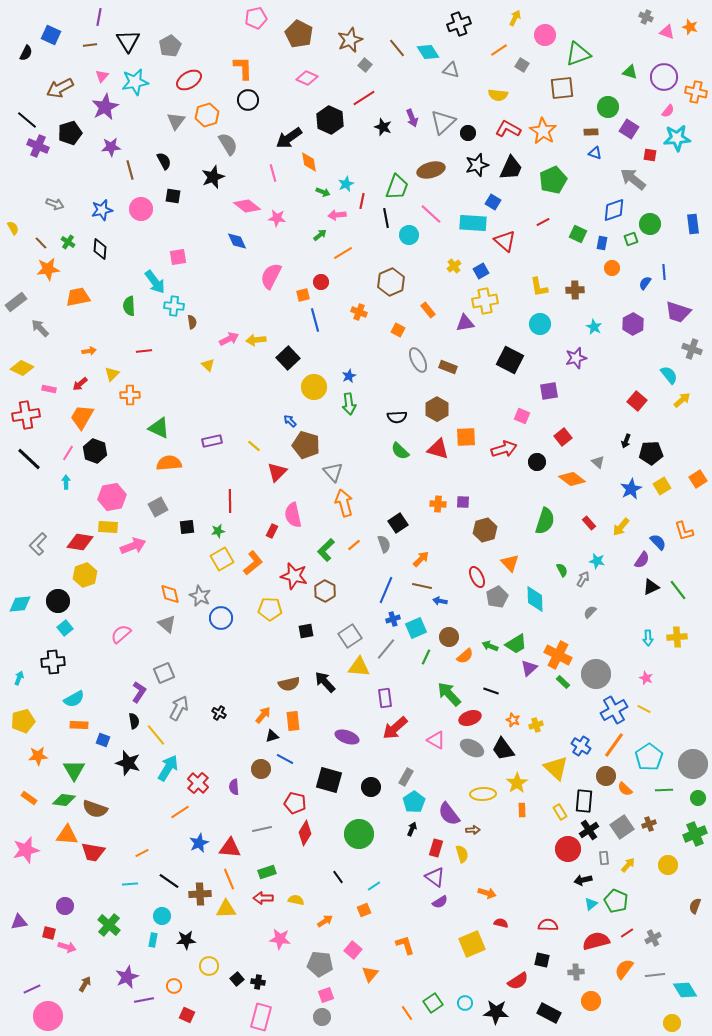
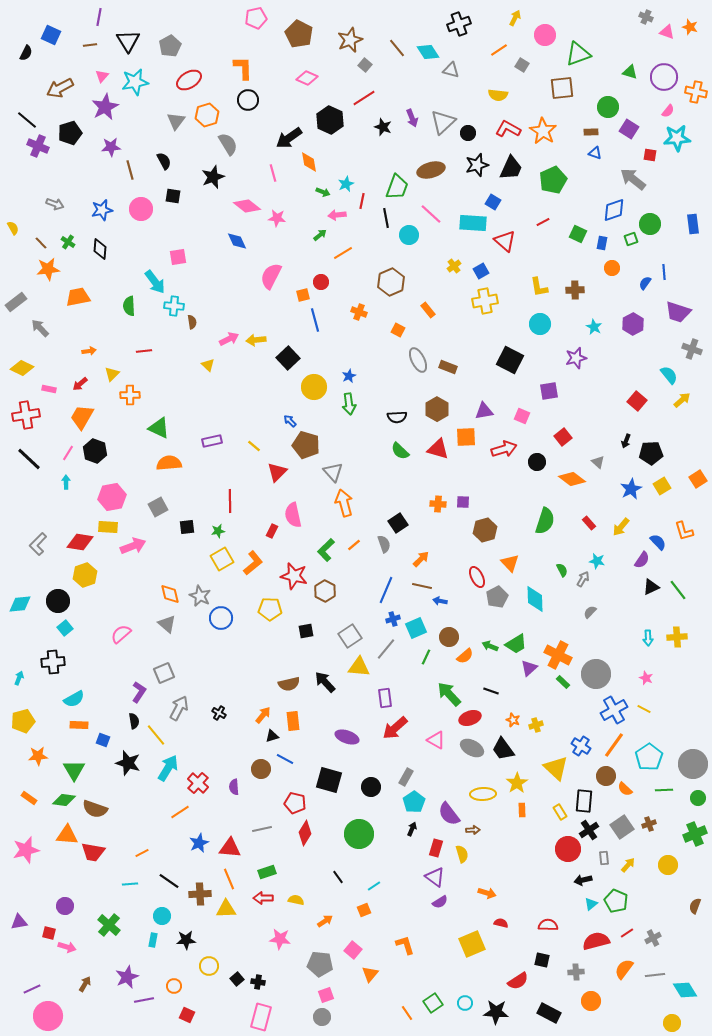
purple triangle at (465, 323): moved 19 px right, 88 px down
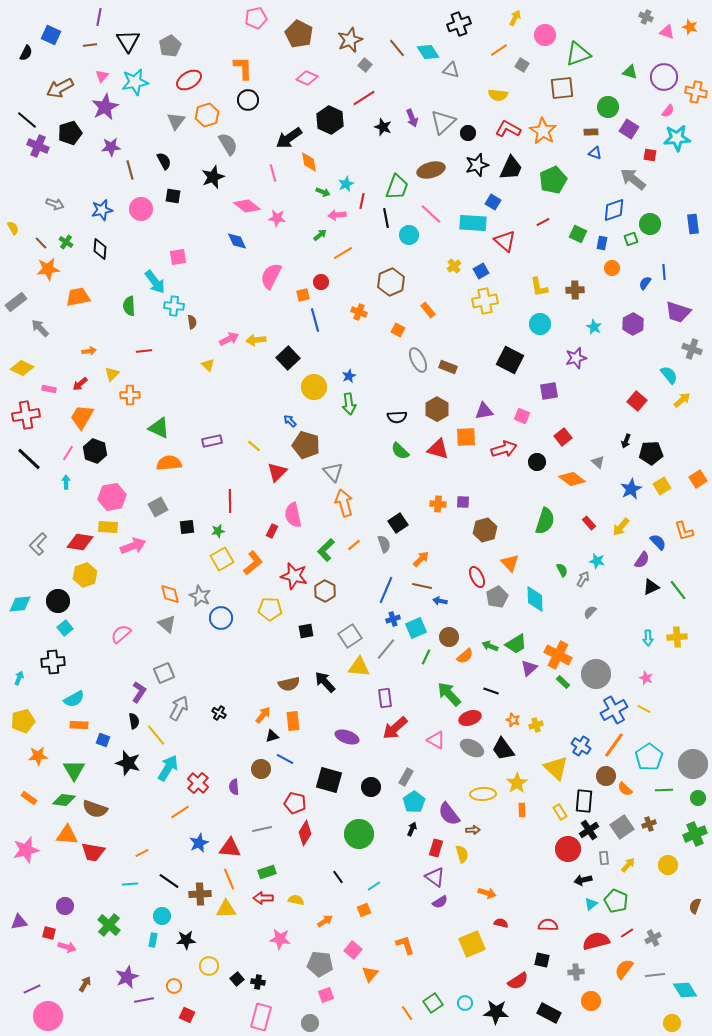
green cross at (68, 242): moved 2 px left
gray circle at (322, 1017): moved 12 px left, 6 px down
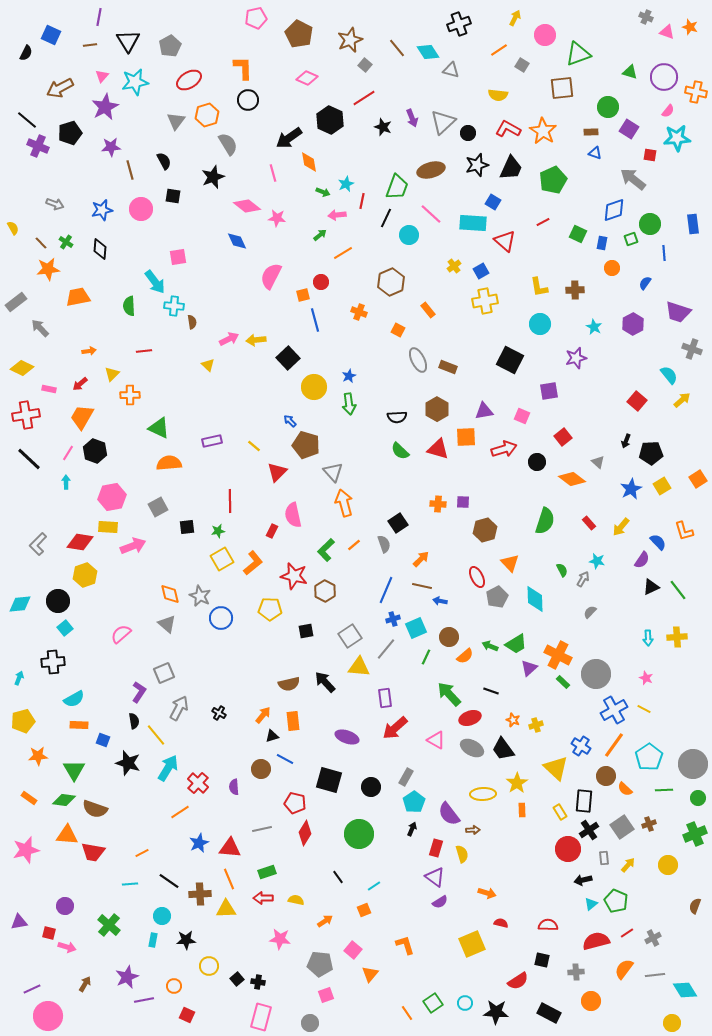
black line at (386, 218): rotated 36 degrees clockwise
blue line at (664, 272): moved 19 px up
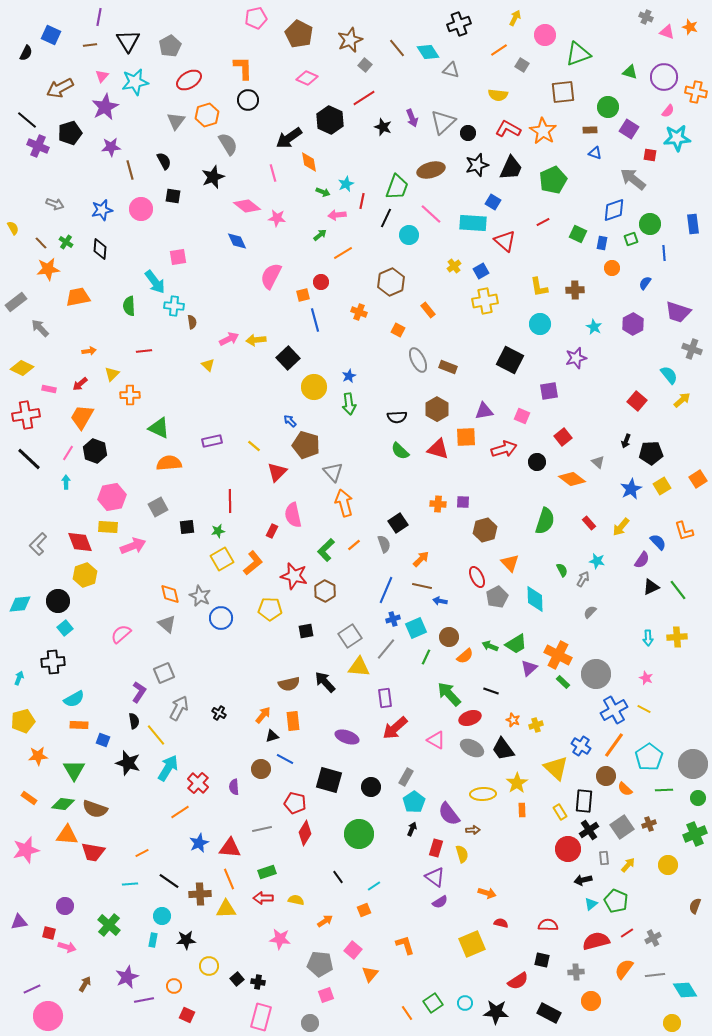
brown square at (562, 88): moved 1 px right, 4 px down
brown rectangle at (591, 132): moved 1 px left, 2 px up
red diamond at (80, 542): rotated 60 degrees clockwise
green diamond at (64, 800): moved 1 px left, 4 px down
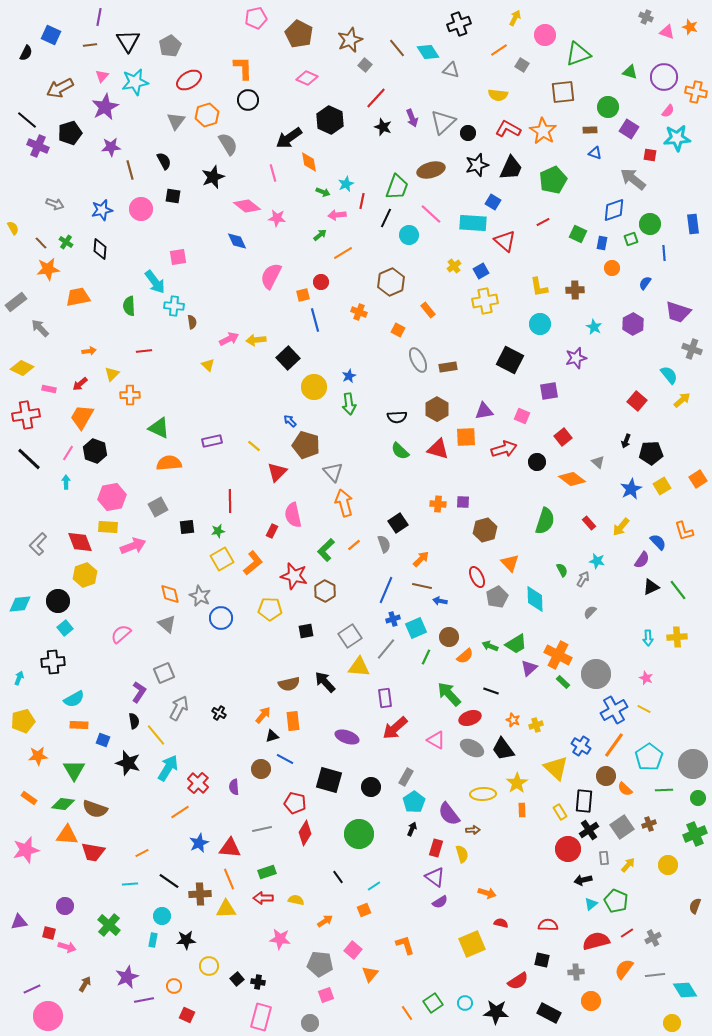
red line at (364, 98): moved 12 px right; rotated 15 degrees counterclockwise
brown rectangle at (448, 367): rotated 30 degrees counterclockwise
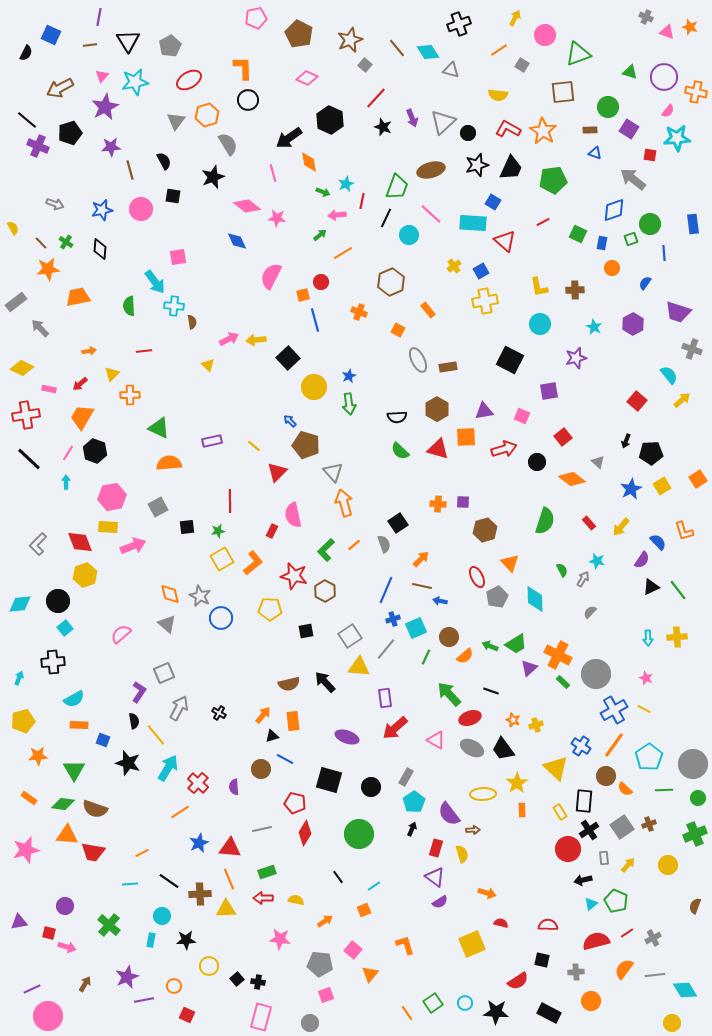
green pentagon at (553, 180): rotated 16 degrees clockwise
cyan rectangle at (153, 940): moved 2 px left
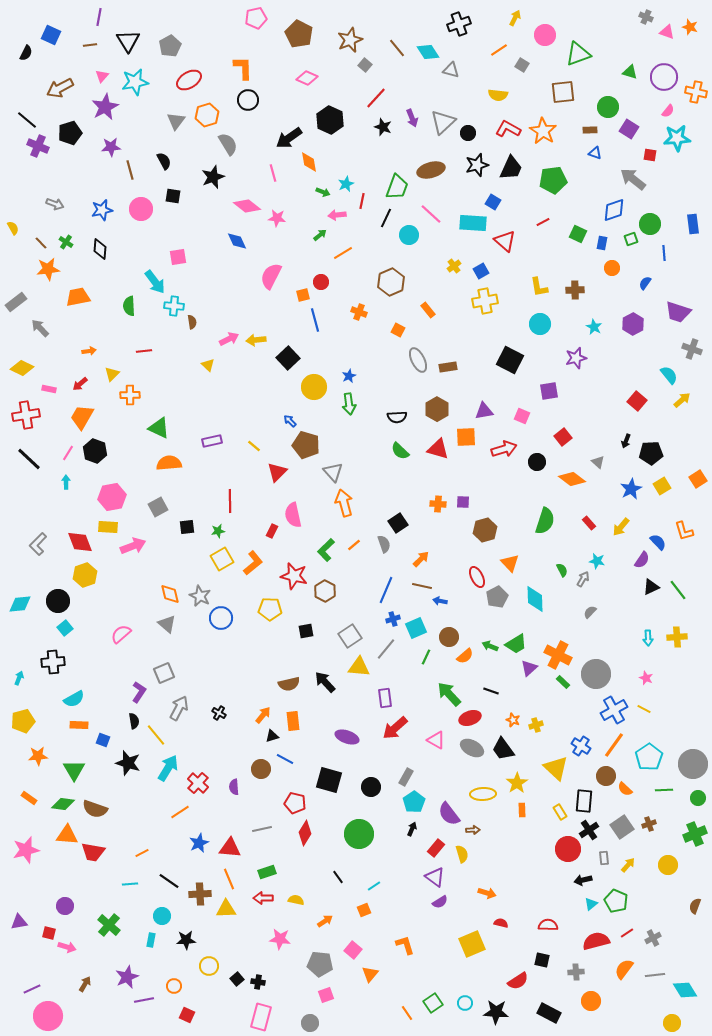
red rectangle at (436, 848): rotated 24 degrees clockwise
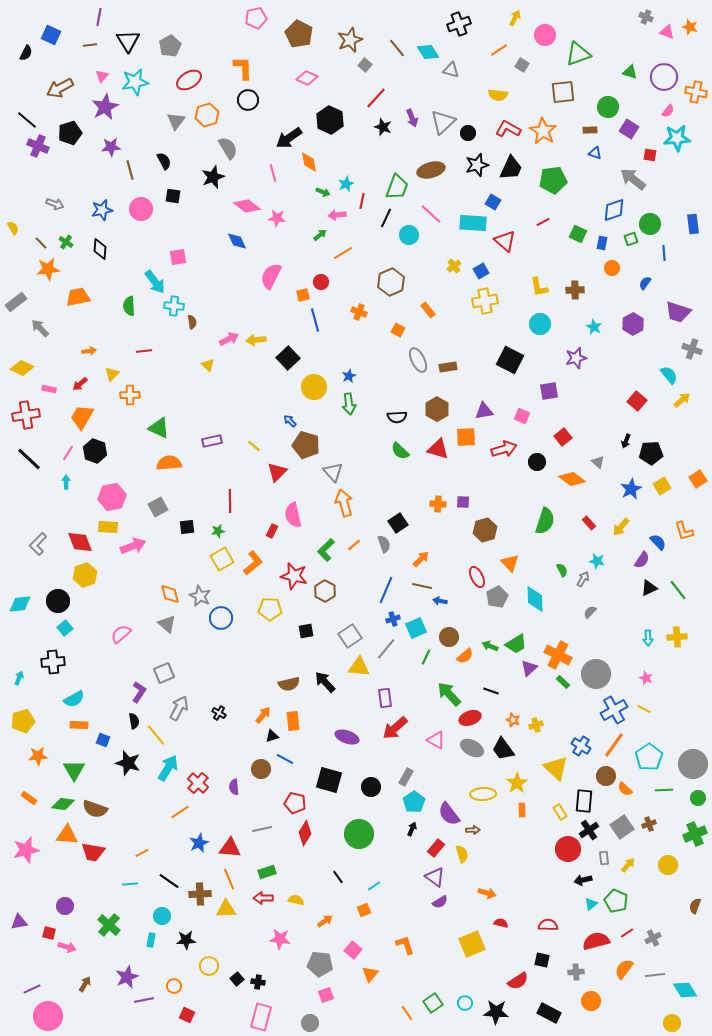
gray semicircle at (228, 144): moved 4 px down
black triangle at (651, 587): moved 2 px left, 1 px down
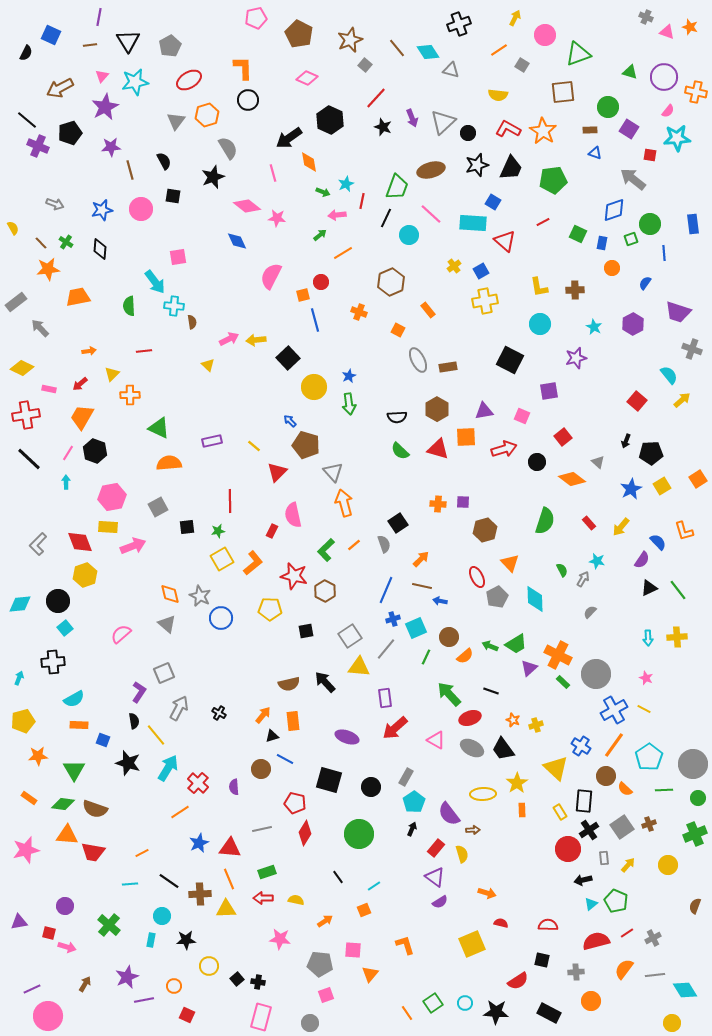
pink square at (353, 950): rotated 36 degrees counterclockwise
